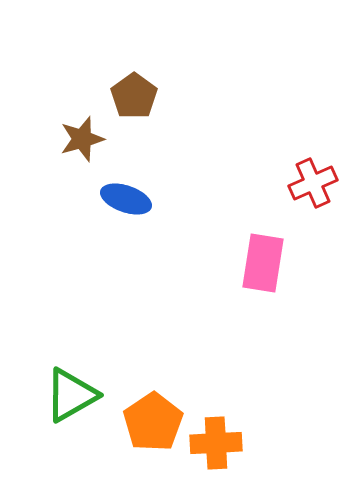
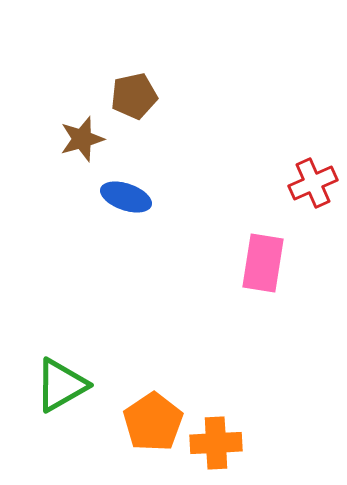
brown pentagon: rotated 24 degrees clockwise
blue ellipse: moved 2 px up
green triangle: moved 10 px left, 10 px up
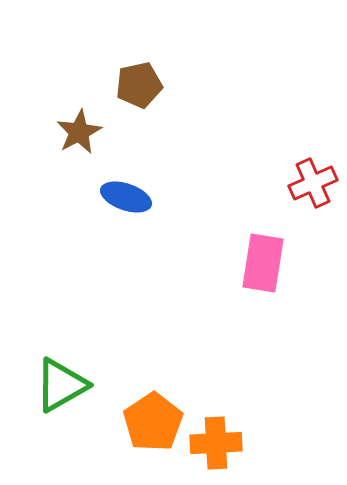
brown pentagon: moved 5 px right, 11 px up
brown star: moved 3 px left, 7 px up; rotated 12 degrees counterclockwise
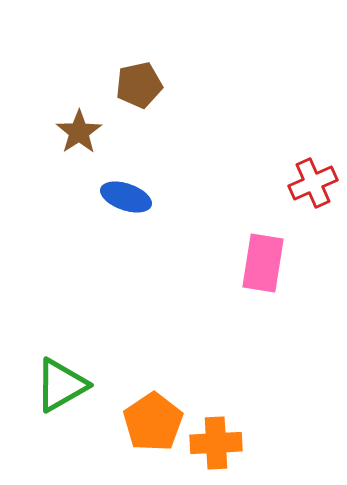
brown star: rotated 6 degrees counterclockwise
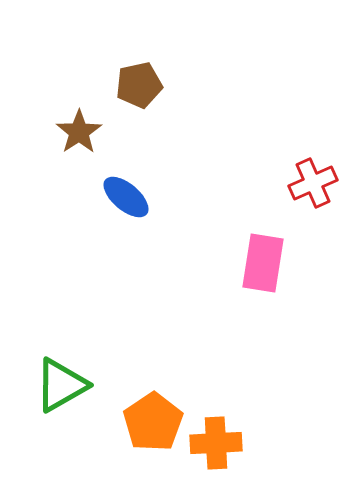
blue ellipse: rotated 21 degrees clockwise
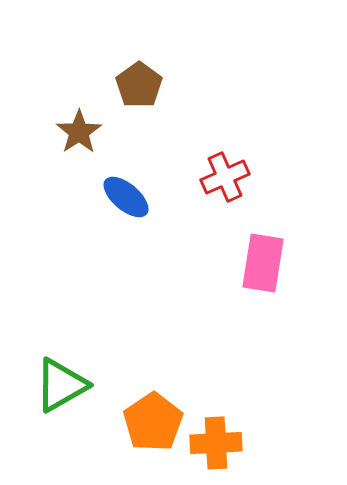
brown pentagon: rotated 24 degrees counterclockwise
red cross: moved 88 px left, 6 px up
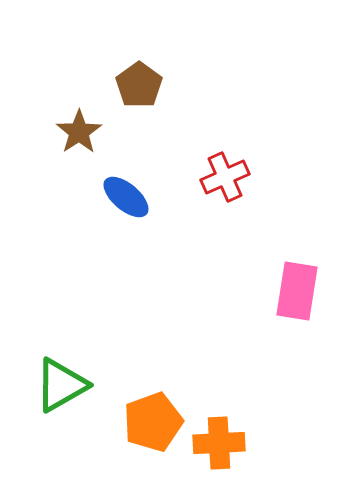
pink rectangle: moved 34 px right, 28 px down
orange pentagon: rotated 14 degrees clockwise
orange cross: moved 3 px right
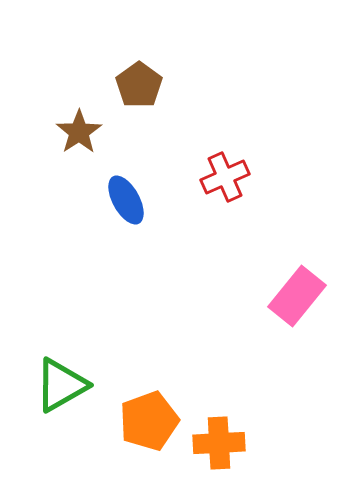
blue ellipse: moved 3 px down; rotated 21 degrees clockwise
pink rectangle: moved 5 px down; rotated 30 degrees clockwise
orange pentagon: moved 4 px left, 1 px up
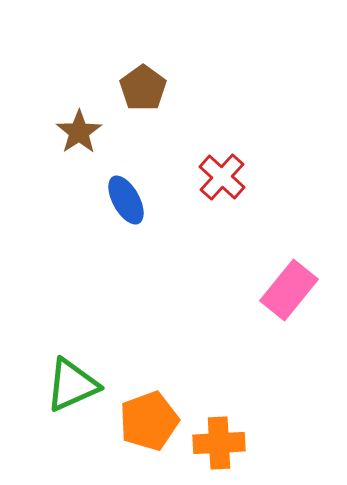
brown pentagon: moved 4 px right, 3 px down
red cross: moved 3 px left; rotated 24 degrees counterclockwise
pink rectangle: moved 8 px left, 6 px up
green triangle: moved 11 px right; rotated 6 degrees clockwise
